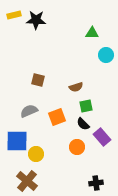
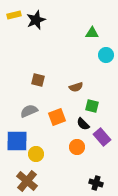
black star: rotated 24 degrees counterclockwise
green square: moved 6 px right; rotated 24 degrees clockwise
black cross: rotated 24 degrees clockwise
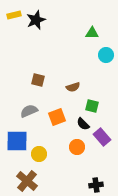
brown semicircle: moved 3 px left
yellow circle: moved 3 px right
black cross: moved 2 px down; rotated 24 degrees counterclockwise
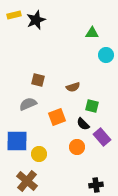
gray semicircle: moved 1 px left, 7 px up
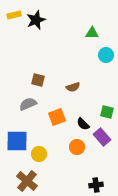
green square: moved 15 px right, 6 px down
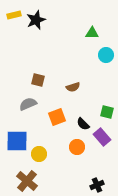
black cross: moved 1 px right; rotated 16 degrees counterclockwise
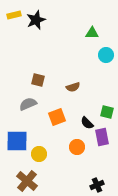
black semicircle: moved 4 px right, 1 px up
purple rectangle: rotated 30 degrees clockwise
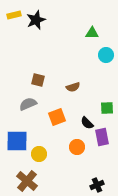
green square: moved 4 px up; rotated 16 degrees counterclockwise
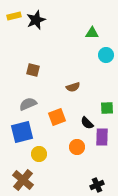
yellow rectangle: moved 1 px down
brown square: moved 5 px left, 10 px up
purple rectangle: rotated 12 degrees clockwise
blue square: moved 5 px right, 9 px up; rotated 15 degrees counterclockwise
brown cross: moved 4 px left, 1 px up
